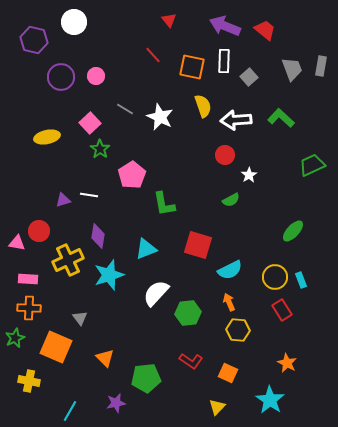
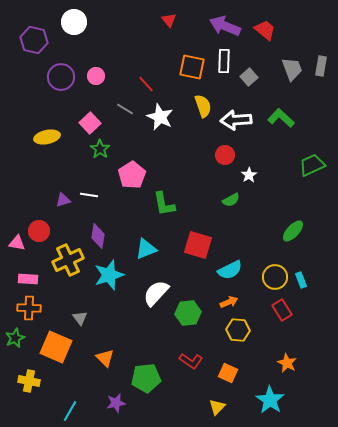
red line at (153, 55): moved 7 px left, 29 px down
orange arrow at (229, 302): rotated 90 degrees clockwise
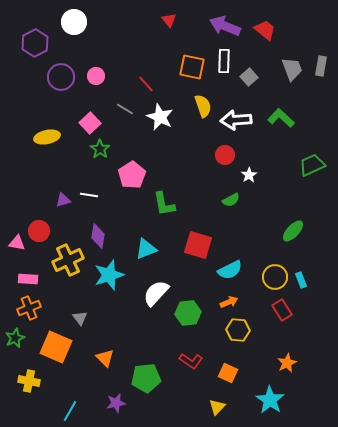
purple hexagon at (34, 40): moved 1 px right, 3 px down; rotated 20 degrees clockwise
orange cross at (29, 308): rotated 25 degrees counterclockwise
orange star at (287, 363): rotated 18 degrees clockwise
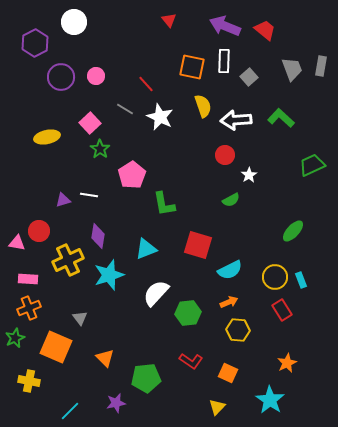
cyan line at (70, 411): rotated 15 degrees clockwise
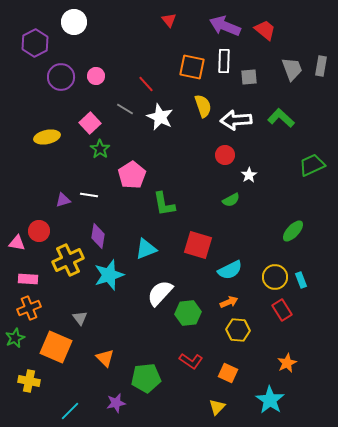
gray square at (249, 77): rotated 36 degrees clockwise
white semicircle at (156, 293): moved 4 px right
